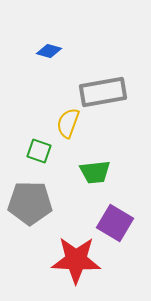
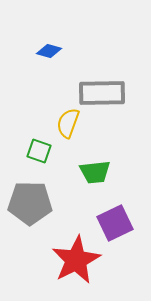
gray rectangle: moved 1 px left, 1 px down; rotated 9 degrees clockwise
purple square: rotated 33 degrees clockwise
red star: rotated 30 degrees counterclockwise
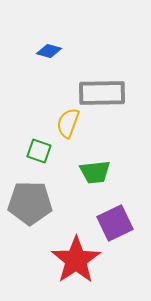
red star: rotated 6 degrees counterclockwise
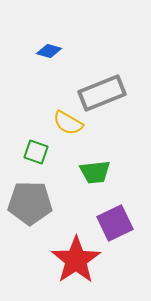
gray rectangle: rotated 21 degrees counterclockwise
yellow semicircle: rotated 80 degrees counterclockwise
green square: moved 3 px left, 1 px down
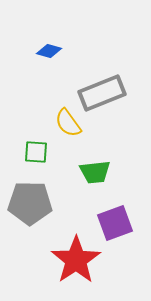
yellow semicircle: rotated 24 degrees clockwise
green square: rotated 15 degrees counterclockwise
purple square: rotated 6 degrees clockwise
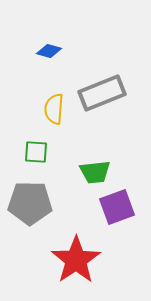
yellow semicircle: moved 14 px left, 14 px up; rotated 40 degrees clockwise
purple square: moved 2 px right, 16 px up
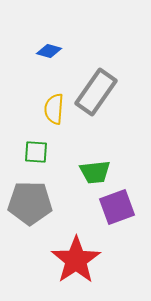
gray rectangle: moved 6 px left, 1 px up; rotated 33 degrees counterclockwise
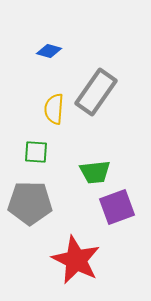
red star: rotated 12 degrees counterclockwise
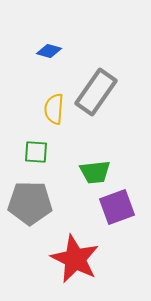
red star: moved 1 px left, 1 px up
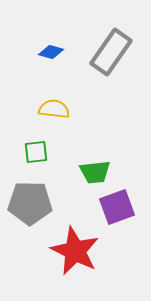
blue diamond: moved 2 px right, 1 px down
gray rectangle: moved 15 px right, 40 px up
yellow semicircle: rotated 92 degrees clockwise
green square: rotated 10 degrees counterclockwise
red star: moved 8 px up
